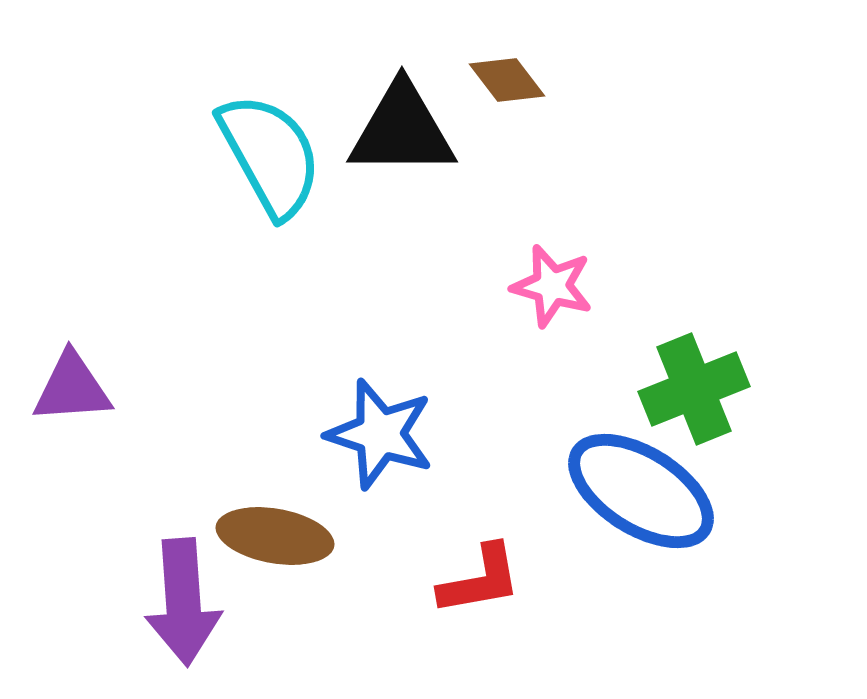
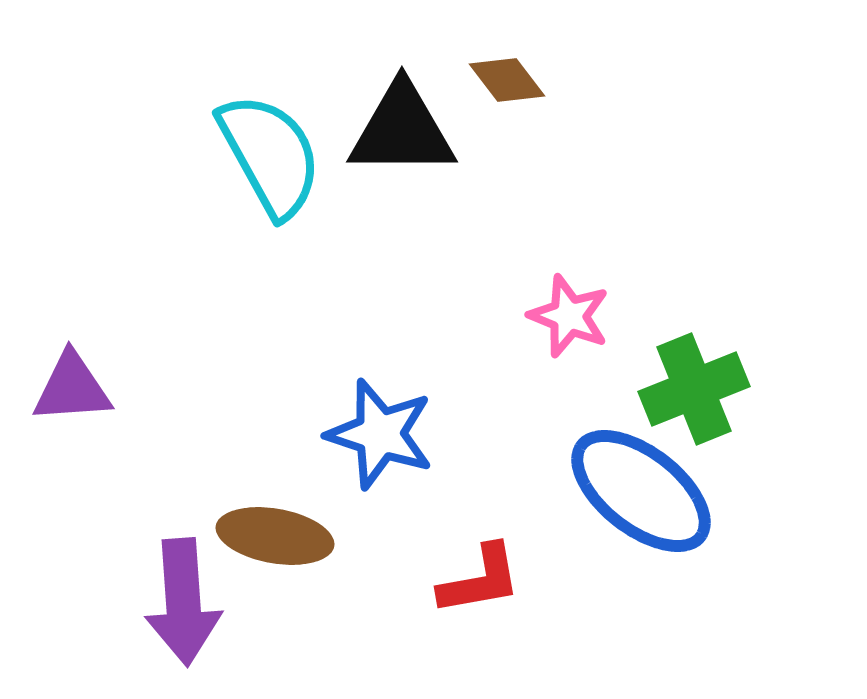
pink star: moved 17 px right, 30 px down; rotated 6 degrees clockwise
blue ellipse: rotated 6 degrees clockwise
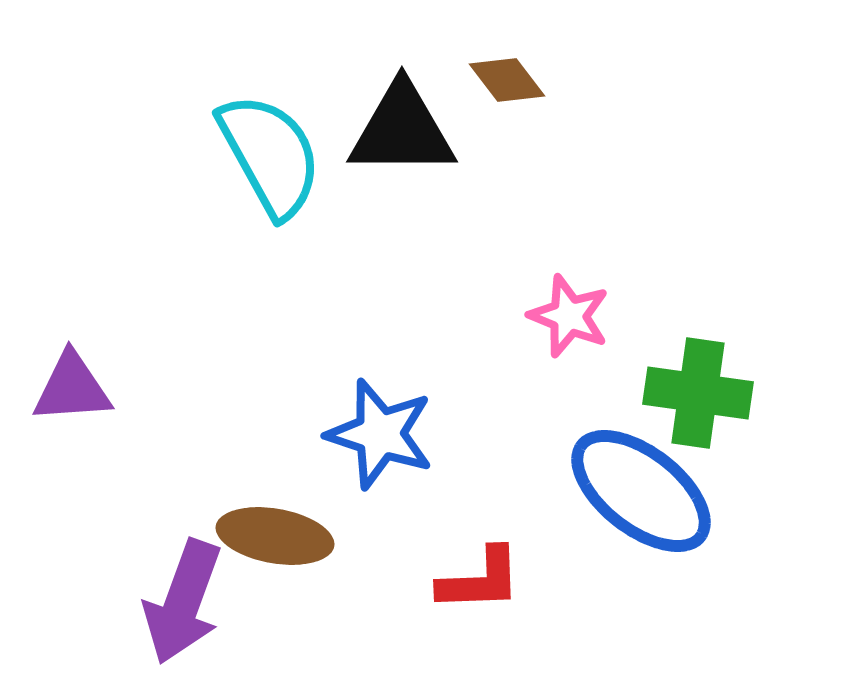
green cross: moved 4 px right, 4 px down; rotated 30 degrees clockwise
red L-shape: rotated 8 degrees clockwise
purple arrow: rotated 24 degrees clockwise
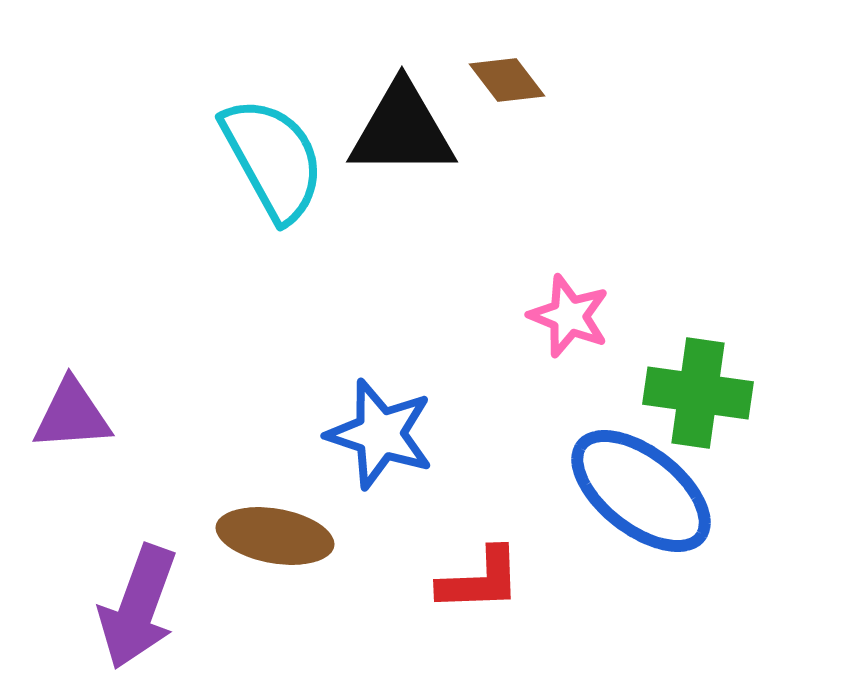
cyan semicircle: moved 3 px right, 4 px down
purple triangle: moved 27 px down
purple arrow: moved 45 px left, 5 px down
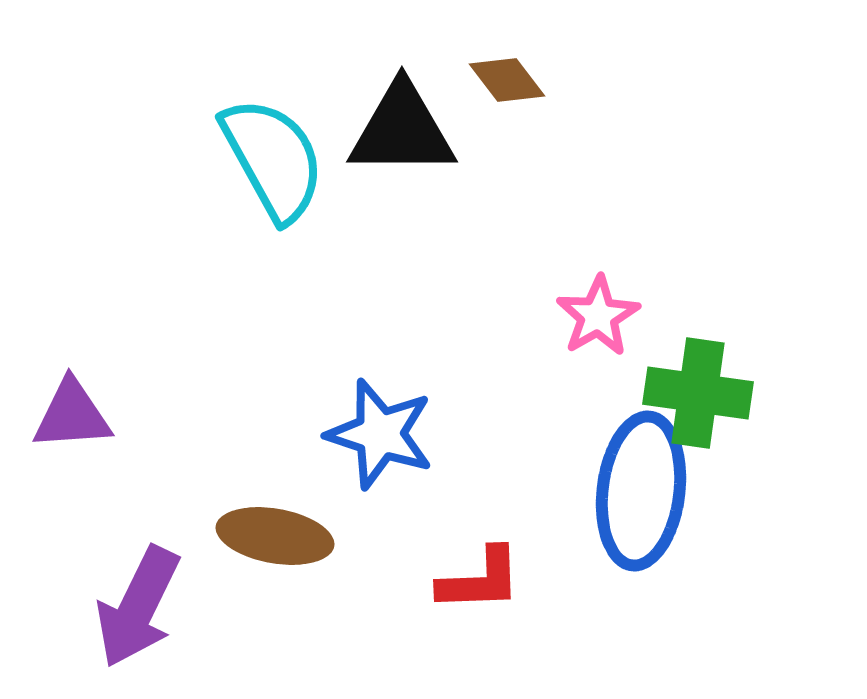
pink star: moved 29 px right; rotated 20 degrees clockwise
blue ellipse: rotated 59 degrees clockwise
purple arrow: rotated 6 degrees clockwise
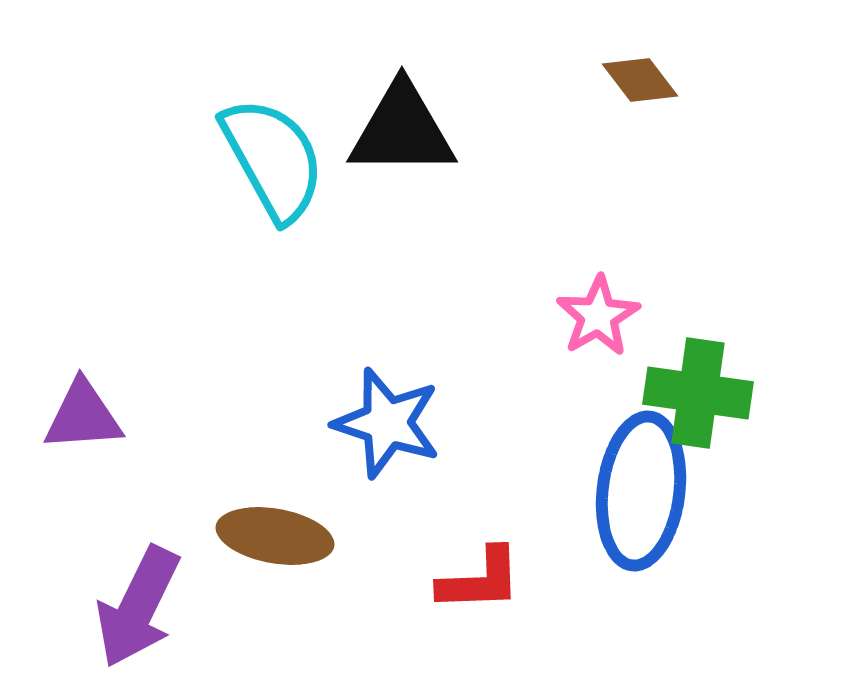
brown diamond: moved 133 px right
purple triangle: moved 11 px right, 1 px down
blue star: moved 7 px right, 11 px up
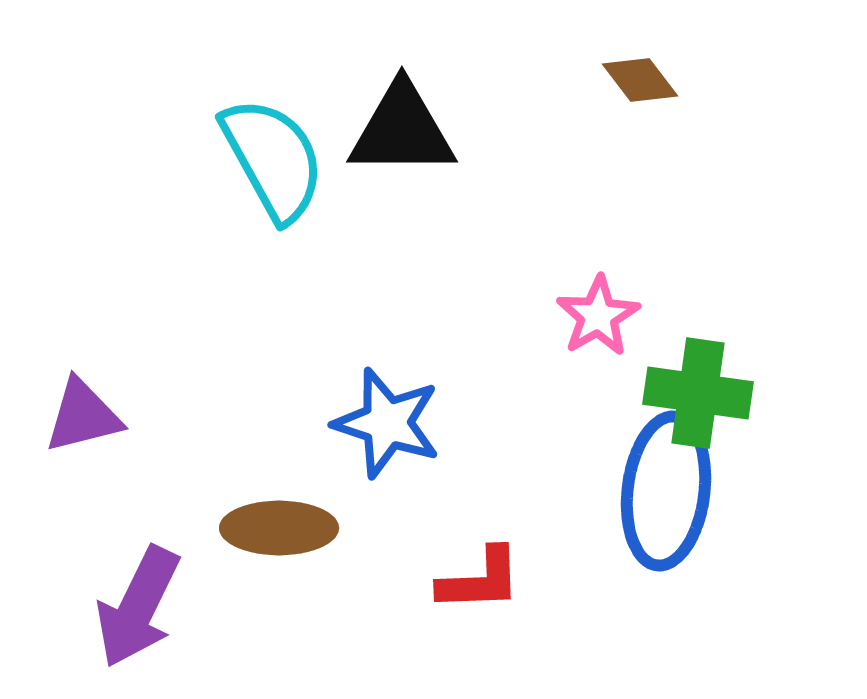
purple triangle: rotated 10 degrees counterclockwise
blue ellipse: moved 25 px right
brown ellipse: moved 4 px right, 8 px up; rotated 10 degrees counterclockwise
